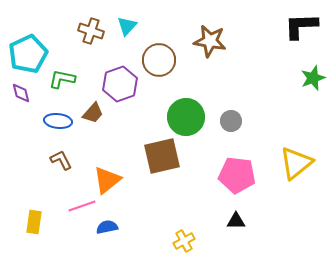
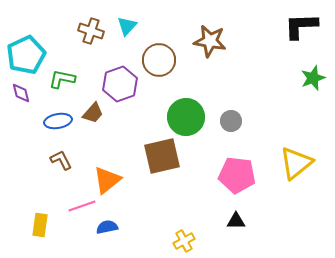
cyan pentagon: moved 2 px left, 1 px down
blue ellipse: rotated 16 degrees counterclockwise
yellow rectangle: moved 6 px right, 3 px down
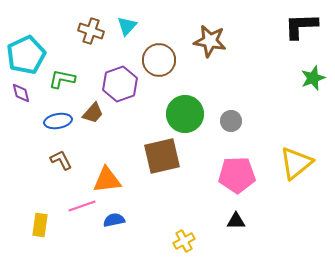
green circle: moved 1 px left, 3 px up
pink pentagon: rotated 9 degrees counterclockwise
orange triangle: rotated 32 degrees clockwise
blue semicircle: moved 7 px right, 7 px up
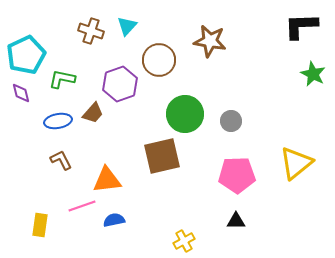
green star: moved 4 px up; rotated 25 degrees counterclockwise
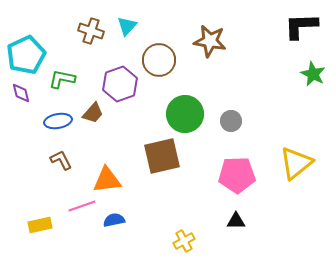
yellow rectangle: rotated 70 degrees clockwise
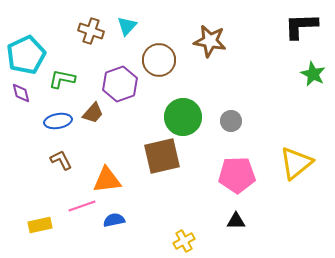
green circle: moved 2 px left, 3 px down
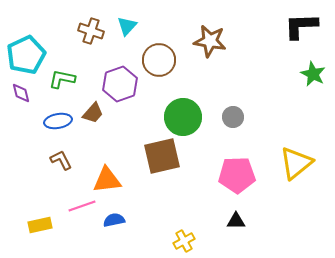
gray circle: moved 2 px right, 4 px up
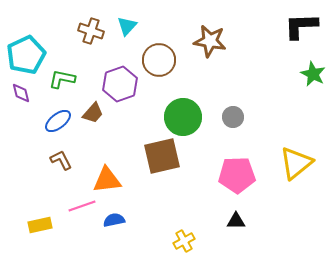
blue ellipse: rotated 28 degrees counterclockwise
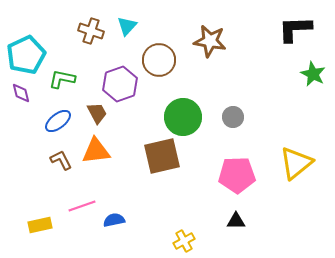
black L-shape: moved 6 px left, 3 px down
brown trapezoid: moved 4 px right; rotated 70 degrees counterclockwise
orange triangle: moved 11 px left, 29 px up
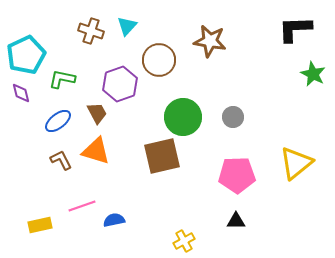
orange triangle: rotated 24 degrees clockwise
